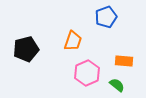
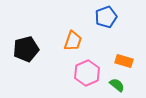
orange rectangle: rotated 12 degrees clockwise
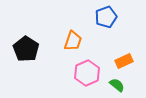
black pentagon: rotated 25 degrees counterclockwise
orange rectangle: rotated 42 degrees counterclockwise
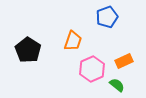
blue pentagon: moved 1 px right
black pentagon: moved 2 px right, 1 px down
pink hexagon: moved 5 px right, 4 px up
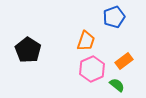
blue pentagon: moved 7 px right
orange trapezoid: moved 13 px right
orange rectangle: rotated 12 degrees counterclockwise
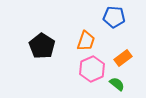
blue pentagon: rotated 25 degrees clockwise
black pentagon: moved 14 px right, 4 px up
orange rectangle: moved 1 px left, 3 px up
green semicircle: moved 1 px up
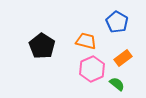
blue pentagon: moved 3 px right, 5 px down; rotated 25 degrees clockwise
orange trapezoid: rotated 95 degrees counterclockwise
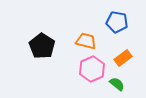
blue pentagon: rotated 20 degrees counterclockwise
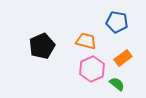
black pentagon: rotated 15 degrees clockwise
